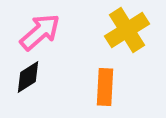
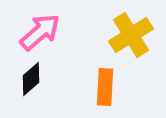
yellow cross: moved 4 px right, 5 px down
black diamond: moved 3 px right, 2 px down; rotated 8 degrees counterclockwise
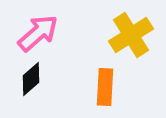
pink arrow: moved 2 px left, 1 px down
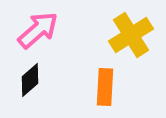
pink arrow: moved 3 px up
black diamond: moved 1 px left, 1 px down
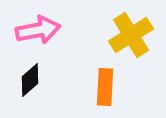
pink arrow: rotated 30 degrees clockwise
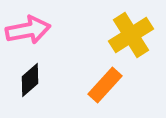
pink arrow: moved 10 px left
orange rectangle: moved 2 px up; rotated 39 degrees clockwise
